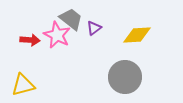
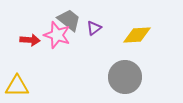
gray trapezoid: moved 2 px left, 1 px down
pink star: rotated 8 degrees counterclockwise
yellow triangle: moved 6 px left, 1 px down; rotated 15 degrees clockwise
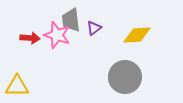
gray trapezoid: moved 2 px right; rotated 135 degrees counterclockwise
red arrow: moved 2 px up
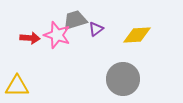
gray trapezoid: moved 4 px right; rotated 80 degrees clockwise
purple triangle: moved 2 px right, 1 px down
gray circle: moved 2 px left, 2 px down
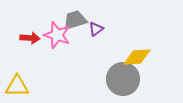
yellow diamond: moved 22 px down
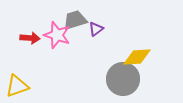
yellow triangle: rotated 20 degrees counterclockwise
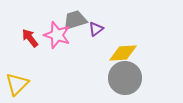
red arrow: rotated 132 degrees counterclockwise
yellow diamond: moved 14 px left, 4 px up
gray circle: moved 2 px right, 1 px up
yellow triangle: moved 2 px up; rotated 25 degrees counterclockwise
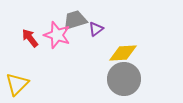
gray circle: moved 1 px left, 1 px down
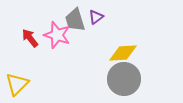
gray trapezoid: rotated 90 degrees counterclockwise
purple triangle: moved 12 px up
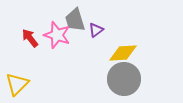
purple triangle: moved 13 px down
